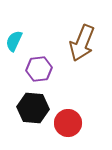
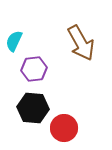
brown arrow: moved 1 px left; rotated 51 degrees counterclockwise
purple hexagon: moved 5 px left
red circle: moved 4 px left, 5 px down
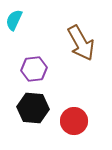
cyan semicircle: moved 21 px up
red circle: moved 10 px right, 7 px up
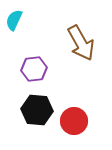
black hexagon: moved 4 px right, 2 px down
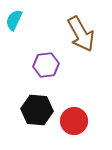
brown arrow: moved 9 px up
purple hexagon: moved 12 px right, 4 px up
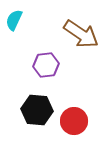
brown arrow: rotated 27 degrees counterclockwise
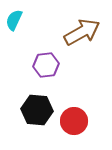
brown arrow: moved 1 px right, 2 px up; rotated 63 degrees counterclockwise
